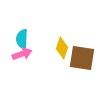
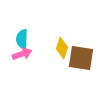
brown square: moved 1 px left
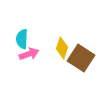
pink arrow: moved 7 px right
brown square: rotated 24 degrees clockwise
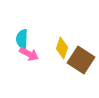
pink arrow: rotated 48 degrees clockwise
brown square: moved 2 px down
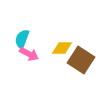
cyan semicircle: rotated 18 degrees clockwise
yellow diamond: rotated 70 degrees clockwise
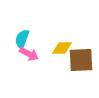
brown square: rotated 36 degrees counterclockwise
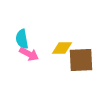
cyan semicircle: rotated 30 degrees counterclockwise
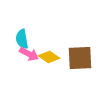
yellow diamond: moved 13 px left, 9 px down; rotated 35 degrees clockwise
brown square: moved 1 px left, 2 px up
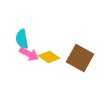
brown square: rotated 32 degrees clockwise
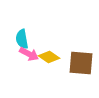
brown square: moved 1 px right, 5 px down; rotated 24 degrees counterclockwise
